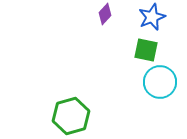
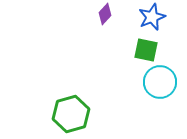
green hexagon: moved 2 px up
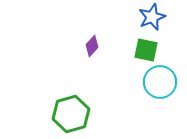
purple diamond: moved 13 px left, 32 px down
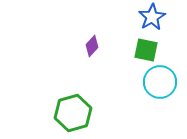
blue star: rotated 8 degrees counterclockwise
green hexagon: moved 2 px right, 1 px up
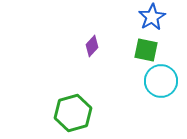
cyan circle: moved 1 px right, 1 px up
